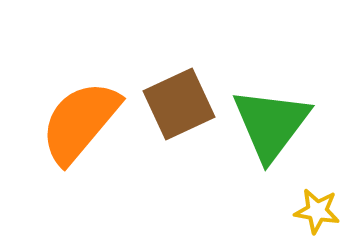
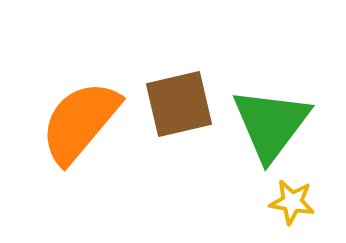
brown square: rotated 12 degrees clockwise
yellow star: moved 25 px left, 9 px up
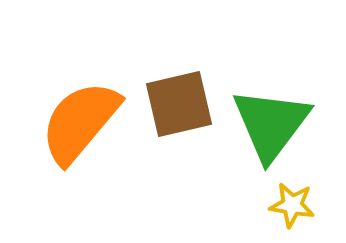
yellow star: moved 3 px down
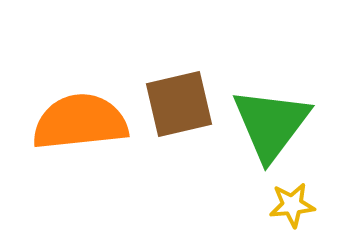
orange semicircle: rotated 44 degrees clockwise
yellow star: rotated 15 degrees counterclockwise
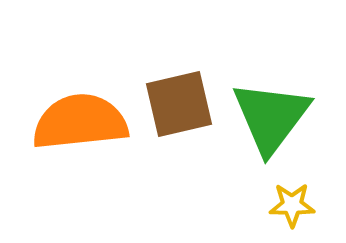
green triangle: moved 7 px up
yellow star: rotated 6 degrees clockwise
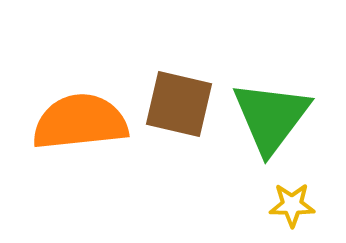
brown square: rotated 26 degrees clockwise
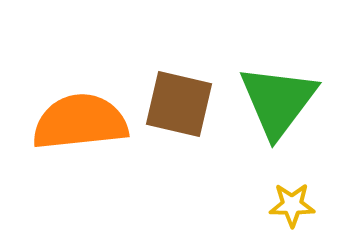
green triangle: moved 7 px right, 16 px up
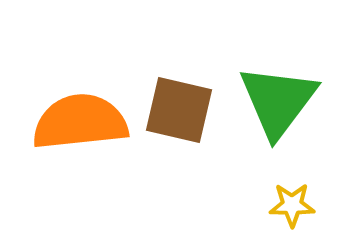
brown square: moved 6 px down
